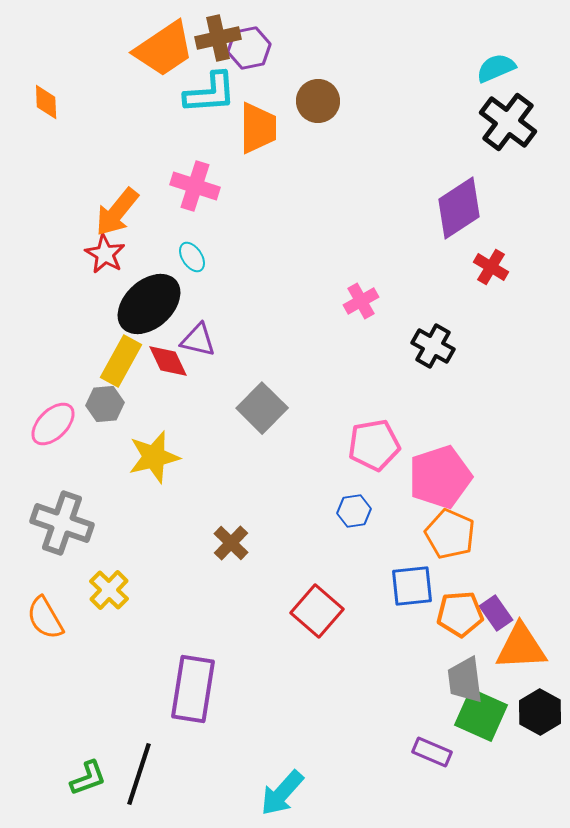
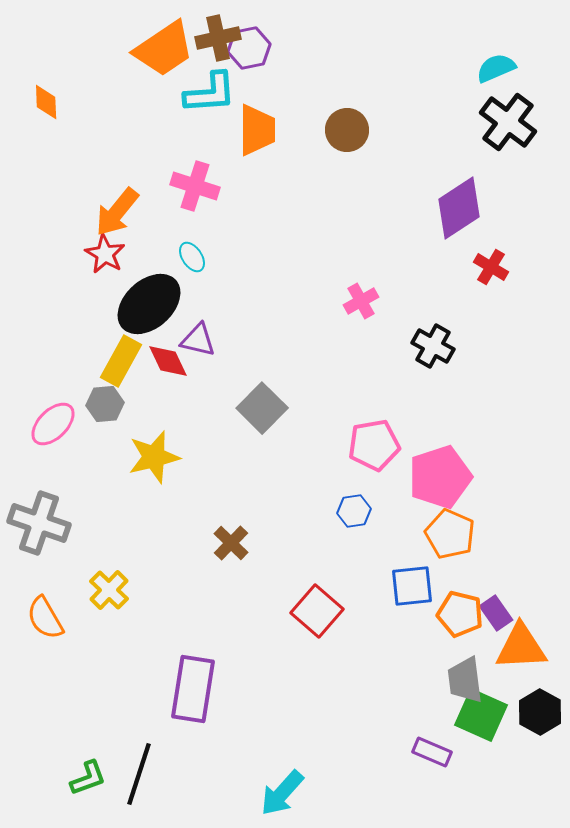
brown circle at (318, 101): moved 29 px right, 29 px down
orange trapezoid at (258, 128): moved 1 px left, 2 px down
gray cross at (62, 523): moved 23 px left
orange pentagon at (460, 614): rotated 18 degrees clockwise
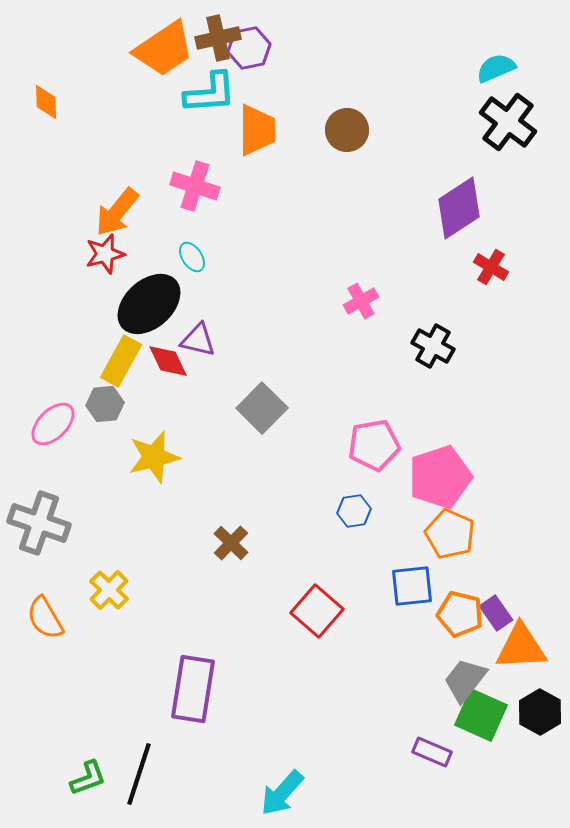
red star at (105, 254): rotated 27 degrees clockwise
gray trapezoid at (465, 680): rotated 45 degrees clockwise
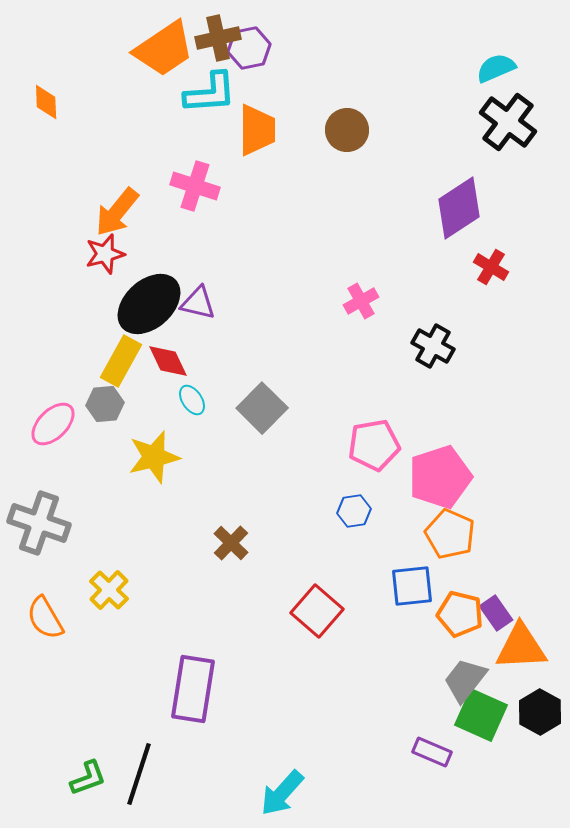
cyan ellipse at (192, 257): moved 143 px down
purple triangle at (198, 340): moved 37 px up
